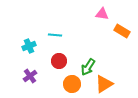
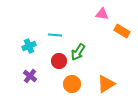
green arrow: moved 10 px left, 15 px up
purple cross: rotated 16 degrees counterclockwise
orange triangle: moved 2 px right
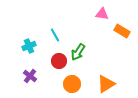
cyan line: rotated 56 degrees clockwise
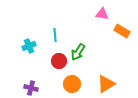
cyan line: rotated 24 degrees clockwise
purple cross: moved 1 px right, 12 px down; rotated 24 degrees counterclockwise
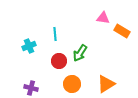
pink triangle: moved 1 px right, 4 px down
cyan line: moved 1 px up
green arrow: moved 2 px right, 1 px down
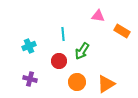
pink triangle: moved 5 px left, 2 px up
cyan line: moved 8 px right
green arrow: moved 2 px right, 2 px up
orange circle: moved 5 px right, 2 px up
purple cross: moved 1 px left, 9 px up
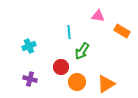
cyan line: moved 6 px right, 2 px up
red circle: moved 2 px right, 6 px down
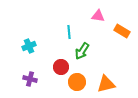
orange triangle: rotated 18 degrees clockwise
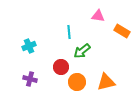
green arrow: rotated 18 degrees clockwise
orange triangle: moved 2 px up
